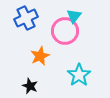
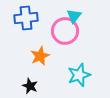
blue cross: rotated 20 degrees clockwise
cyan star: rotated 15 degrees clockwise
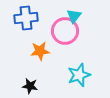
orange star: moved 5 px up; rotated 18 degrees clockwise
black star: rotated 14 degrees counterclockwise
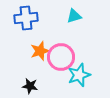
cyan triangle: rotated 35 degrees clockwise
pink circle: moved 4 px left, 26 px down
orange star: rotated 12 degrees counterclockwise
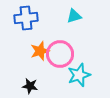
pink circle: moved 1 px left, 3 px up
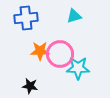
orange star: rotated 18 degrees clockwise
cyan star: moved 1 px left, 7 px up; rotated 20 degrees clockwise
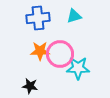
blue cross: moved 12 px right
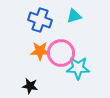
blue cross: moved 2 px right, 2 px down; rotated 25 degrees clockwise
pink circle: moved 1 px right, 1 px up
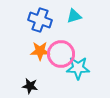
pink circle: moved 1 px down
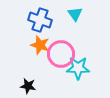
cyan triangle: moved 1 px right, 2 px up; rotated 49 degrees counterclockwise
orange star: moved 6 px up; rotated 18 degrees clockwise
black star: moved 2 px left
